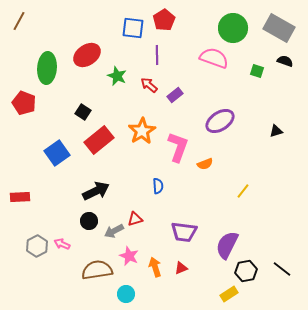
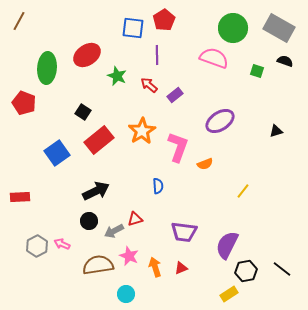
brown semicircle at (97, 270): moved 1 px right, 5 px up
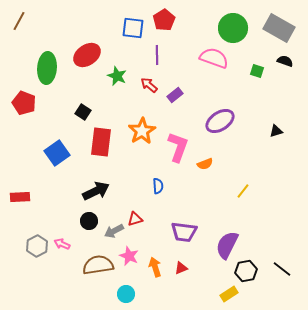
red rectangle at (99, 140): moved 2 px right, 2 px down; rotated 44 degrees counterclockwise
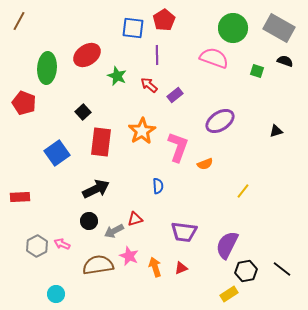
black square at (83, 112): rotated 14 degrees clockwise
black arrow at (96, 191): moved 2 px up
cyan circle at (126, 294): moved 70 px left
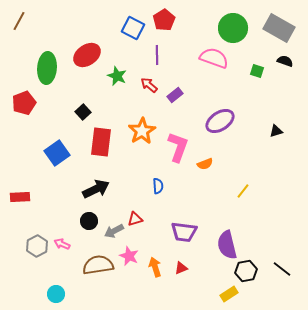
blue square at (133, 28): rotated 20 degrees clockwise
red pentagon at (24, 103): rotated 30 degrees clockwise
purple semicircle at (227, 245): rotated 40 degrees counterclockwise
